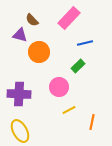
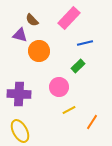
orange circle: moved 1 px up
orange line: rotated 21 degrees clockwise
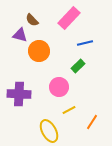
yellow ellipse: moved 29 px right
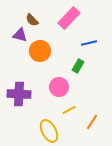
blue line: moved 4 px right
orange circle: moved 1 px right
green rectangle: rotated 16 degrees counterclockwise
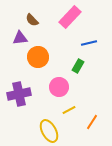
pink rectangle: moved 1 px right, 1 px up
purple triangle: moved 3 px down; rotated 21 degrees counterclockwise
orange circle: moved 2 px left, 6 px down
purple cross: rotated 15 degrees counterclockwise
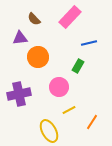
brown semicircle: moved 2 px right, 1 px up
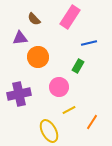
pink rectangle: rotated 10 degrees counterclockwise
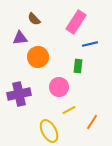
pink rectangle: moved 6 px right, 5 px down
blue line: moved 1 px right, 1 px down
green rectangle: rotated 24 degrees counterclockwise
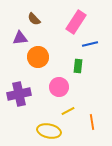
yellow line: moved 1 px left, 1 px down
orange line: rotated 42 degrees counterclockwise
yellow ellipse: rotated 50 degrees counterclockwise
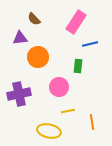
yellow line: rotated 16 degrees clockwise
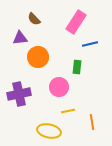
green rectangle: moved 1 px left, 1 px down
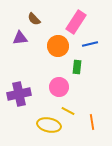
orange circle: moved 20 px right, 11 px up
yellow line: rotated 40 degrees clockwise
yellow ellipse: moved 6 px up
